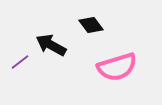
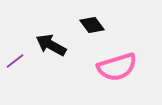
black diamond: moved 1 px right
purple line: moved 5 px left, 1 px up
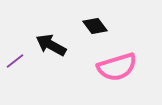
black diamond: moved 3 px right, 1 px down
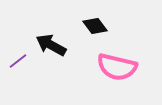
purple line: moved 3 px right
pink semicircle: rotated 30 degrees clockwise
